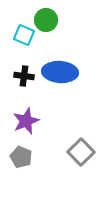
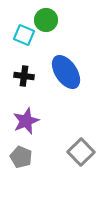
blue ellipse: moved 6 px right; rotated 52 degrees clockwise
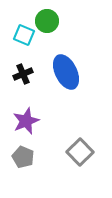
green circle: moved 1 px right, 1 px down
blue ellipse: rotated 8 degrees clockwise
black cross: moved 1 px left, 2 px up; rotated 30 degrees counterclockwise
gray square: moved 1 px left
gray pentagon: moved 2 px right
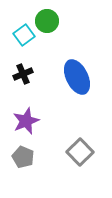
cyan square: rotated 30 degrees clockwise
blue ellipse: moved 11 px right, 5 px down
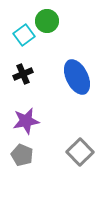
purple star: rotated 12 degrees clockwise
gray pentagon: moved 1 px left, 2 px up
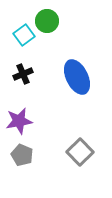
purple star: moved 7 px left
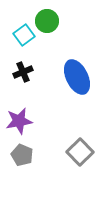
black cross: moved 2 px up
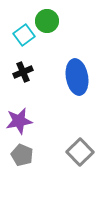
blue ellipse: rotated 16 degrees clockwise
